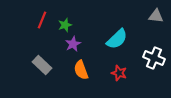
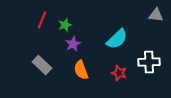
gray triangle: moved 1 px up
white cross: moved 5 px left, 4 px down; rotated 25 degrees counterclockwise
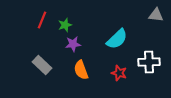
purple star: rotated 21 degrees clockwise
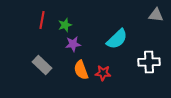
red line: rotated 12 degrees counterclockwise
red star: moved 16 px left; rotated 14 degrees counterclockwise
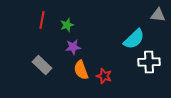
gray triangle: moved 2 px right
green star: moved 2 px right
cyan semicircle: moved 17 px right
purple star: moved 3 px down
red star: moved 1 px right, 3 px down; rotated 14 degrees clockwise
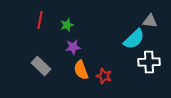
gray triangle: moved 8 px left, 6 px down
red line: moved 2 px left
gray rectangle: moved 1 px left, 1 px down
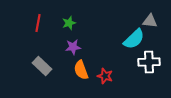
red line: moved 2 px left, 3 px down
green star: moved 2 px right, 2 px up
gray rectangle: moved 1 px right
red star: moved 1 px right
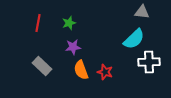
gray triangle: moved 8 px left, 9 px up
red star: moved 4 px up
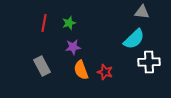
red line: moved 6 px right
gray rectangle: rotated 18 degrees clockwise
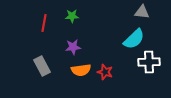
green star: moved 3 px right, 7 px up; rotated 16 degrees clockwise
orange semicircle: rotated 78 degrees counterclockwise
